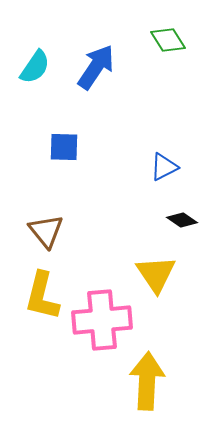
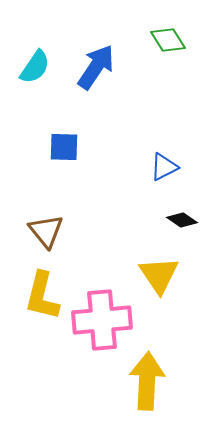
yellow triangle: moved 3 px right, 1 px down
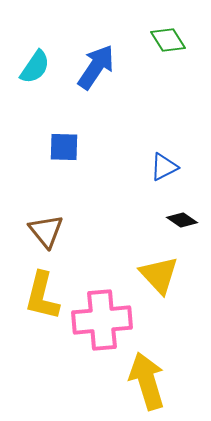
yellow triangle: rotated 9 degrees counterclockwise
yellow arrow: rotated 20 degrees counterclockwise
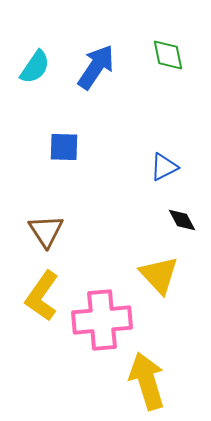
green diamond: moved 15 px down; rotated 21 degrees clockwise
black diamond: rotated 28 degrees clockwise
brown triangle: rotated 6 degrees clockwise
yellow L-shape: rotated 21 degrees clockwise
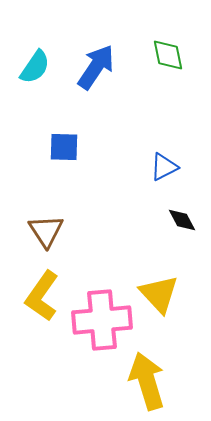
yellow triangle: moved 19 px down
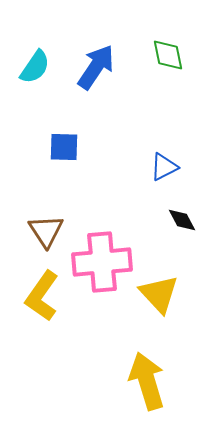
pink cross: moved 58 px up
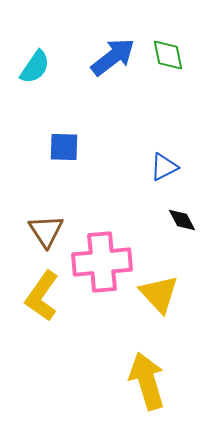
blue arrow: moved 17 px right, 10 px up; rotated 18 degrees clockwise
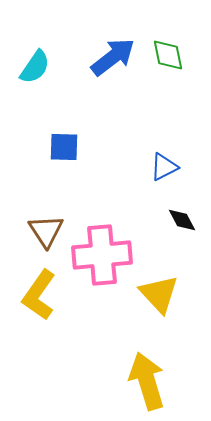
pink cross: moved 7 px up
yellow L-shape: moved 3 px left, 1 px up
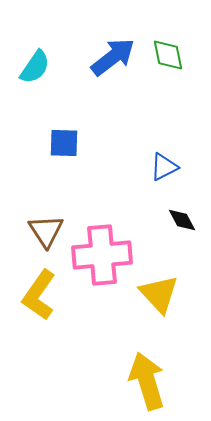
blue square: moved 4 px up
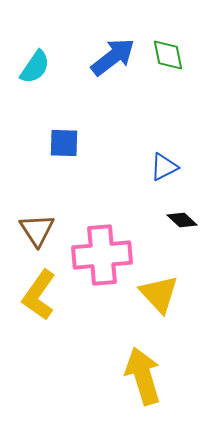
black diamond: rotated 20 degrees counterclockwise
brown triangle: moved 9 px left, 1 px up
yellow arrow: moved 4 px left, 5 px up
